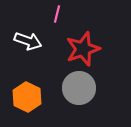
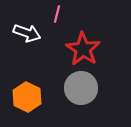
white arrow: moved 1 px left, 8 px up
red star: rotated 20 degrees counterclockwise
gray circle: moved 2 px right
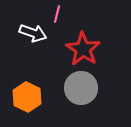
white arrow: moved 6 px right
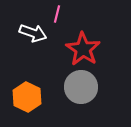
gray circle: moved 1 px up
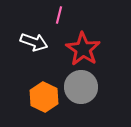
pink line: moved 2 px right, 1 px down
white arrow: moved 1 px right, 9 px down
orange hexagon: moved 17 px right
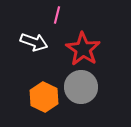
pink line: moved 2 px left
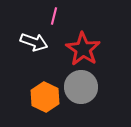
pink line: moved 3 px left, 1 px down
orange hexagon: moved 1 px right
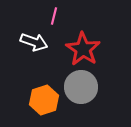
orange hexagon: moved 1 px left, 3 px down; rotated 16 degrees clockwise
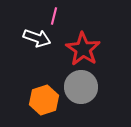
white arrow: moved 3 px right, 4 px up
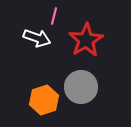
red star: moved 3 px right, 9 px up; rotated 8 degrees clockwise
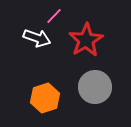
pink line: rotated 30 degrees clockwise
gray circle: moved 14 px right
orange hexagon: moved 1 px right, 2 px up
